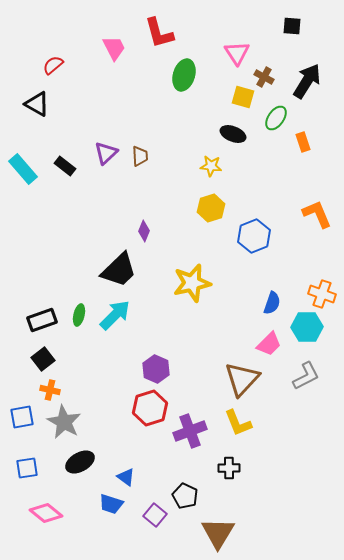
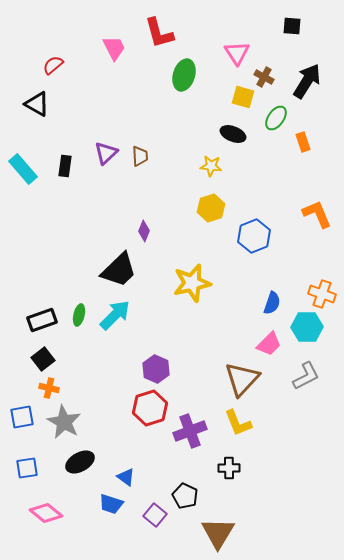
black rectangle at (65, 166): rotated 60 degrees clockwise
orange cross at (50, 390): moved 1 px left, 2 px up
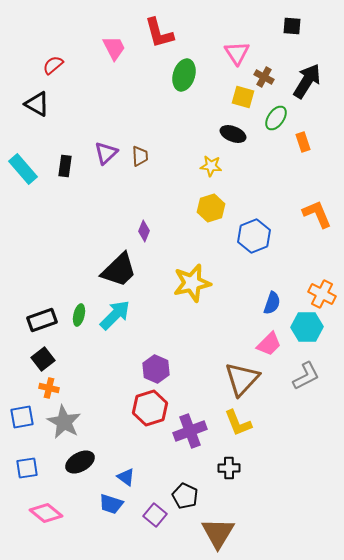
orange cross at (322, 294): rotated 8 degrees clockwise
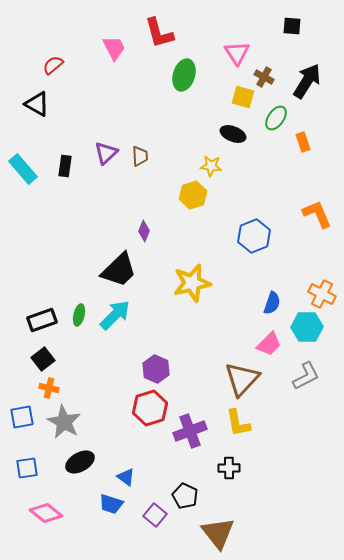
yellow hexagon at (211, 208): moved 18 px left, 13 px up
yellow L-shape at (238, 423): rotated 12 degrees clockwise
brown triangle at (218, 533): rotated 9 degrees counterclockwise
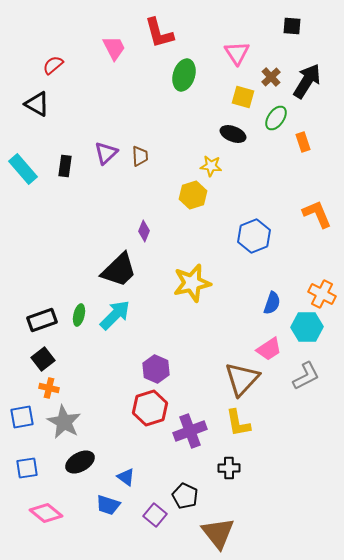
brown cross at (264, 77): moved 7 px right; rotated 18 degrees clockwise
pink trapezoid at (269, 344): moved 5 px down; rotated 12 degrees clockwise
blue trapezoid at (111, 504): moved 3 px left, 1 px down
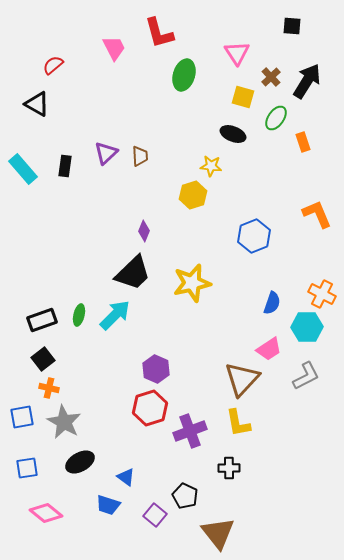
black trapezoid at (119, 270): moved 14 px right, 3 px down
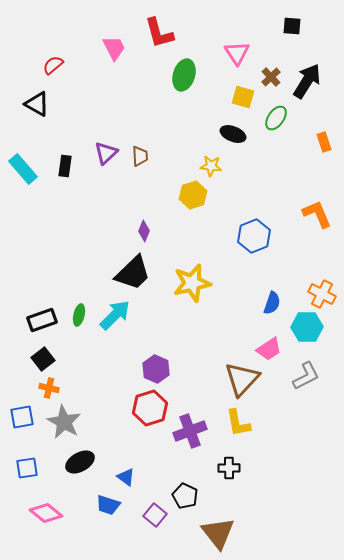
orange rectangle at (303, 142): moved 21 px right
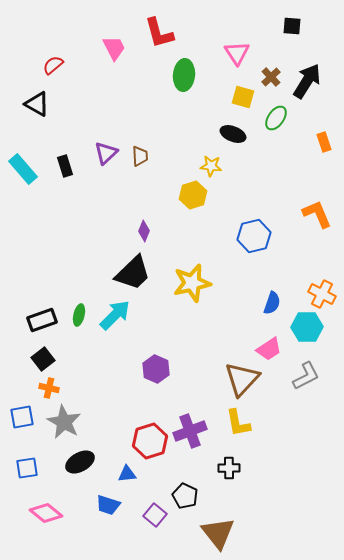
green ellipse at (184, 75): rotated 12 degrees counterclockwise
black rectangle at (65, 166): rotated 25 degrees counterclockwise
blue hexagon at (254, 236): rotated 8 degrees clockwise
red hexagon at (150, 408): moved 33 px down
blue triangle at (126, 477): moved 1 px right, 3 px up; rotated 42 degrees counterclockwise
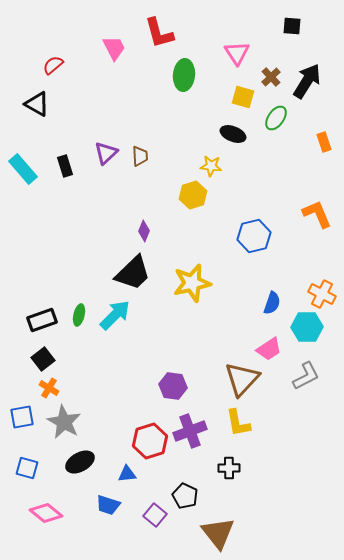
purple hexagon at (156, 369): moved 17 px right, 17 px down; rotated 16 degrees counterclockwise
orange cross at (49, 388): rotated 18 degrees clockwise
blue square at (27, 468): rotated 25 degrees clockwise
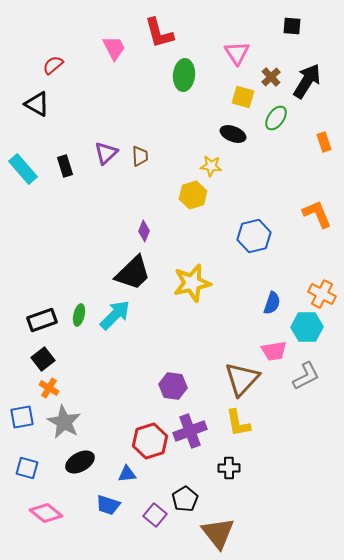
pink trapezoid at (269, 349): moved 5 px right, 2 px down; rotated 24 degrees clockwise
black pentagon at (185, 496): moved 3 px down; rotated 15 degrees clockwise
